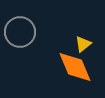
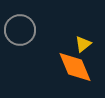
gray circle: moved 2 px up
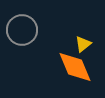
gray circle: moved 2 px right
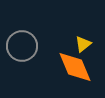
gray circle: moved 16 px down
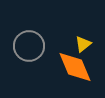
gray circle: moved 7 px right
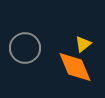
gray circle: moved 4 px left, 2 px down
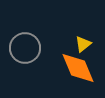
orange diamond: moved 3 px right, 1 px down
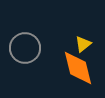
orange diamond: rotated 9 degrees clockwise
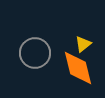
gray circle: moved 10 px right, 5 px down
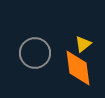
orange diamond: rotated 6 degrees clockwise
